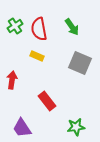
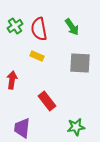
gray square: rotated 20 degrees counterclockwise
purple trapezoid: rotated 40 degrees clockwise
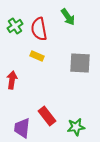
green arrow: moved 4 px left, 10 px up
red rectangle: moved 15 px down
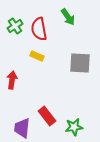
green star: moved 2 px left
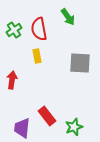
green cross: moved 1 px left, 4 px down
yellow rectangle: rotated 56 degrees clockwise
green star: rotated 12 degrees counterclockwise
